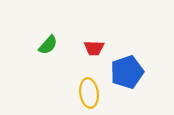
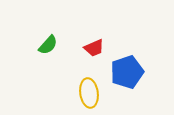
red trapezoid: rotated 25 degrees counterclockwise
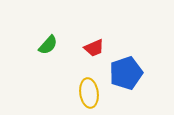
blue pentagon: moved 1 px left, 1 px down
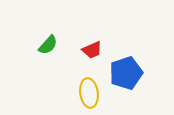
red trapezoid: moved 2 px left, 2 px down
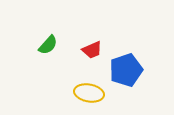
blue pentagon: moved 3 px up
yellow ellipse: rotated 72 degrees counterclockwise
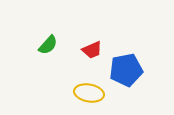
blue pentagon: rotated 8 degrees clockwise
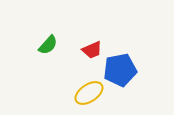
blue pentagon: moved 6 px left
yellow ellipse: rotated 44 degrees counterclockwise
